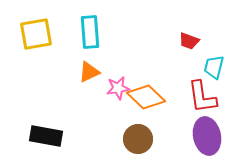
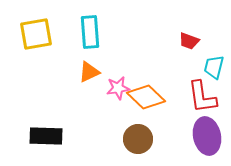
black rectangle: rotated 8 degrees counterclockwise
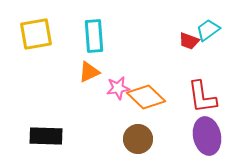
cyan rectangle: moved 4 px right, 4 px down
cyan trapezoid: moved 6 px left, 37 px up; rotated 40 degrees clockwise
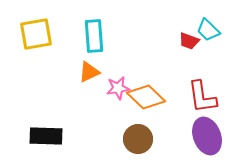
cyan trapezoid: rotated 100 degrees counterclockwise
purple ellipse: rotated 9 degrees counterclockwise
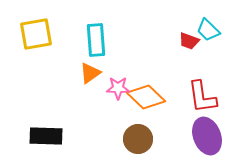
cyan rectangle: moved 2 px right, 4 px down
orange triangle: moved 1 px right, 1 px down; rotated 10 degrees counterclockwise
pink star: rotated 10 degrees clockwise
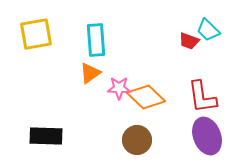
pink star: moved 1 px right
brown circle: moved 1 px left, 1 px down
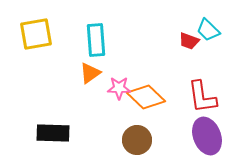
black rectangle: moved 7 px right, 3 px up
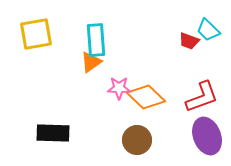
orange triangle: moved 1 px right, 11 px up
red L-shape: rotated 102 degrees counterclockwise
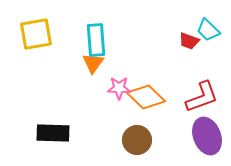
orange triangle: moved 2 px right, 1 px down; rotated 20 degrees counterclockwise
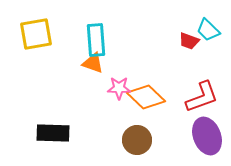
orange triangle: rotated 45 degrees counterclockwise
